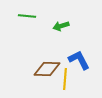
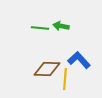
green line: moved 13 px right, 12 px down
green arrow: rotated 28 degrees clockwise
blue L-shape: rotated 15 degrees counterclockwise
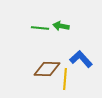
blue L-shape: moved 2 px right, 1 px up
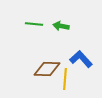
green line: moved 6 px left, 4 px up
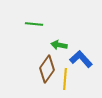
green arrow: moved 2 px left, 19 px down
brown diamond: rotated 56 degrees counterclockwise
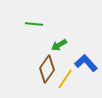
green arrow: rotated 42 degrees counterclockwise
blue L-shape: moved 5 px right, 4 px down
yellow line: rotated 30 degrees clockwise
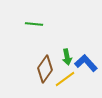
green arrow: moved 8 px right, 12 px down; rotated 70 degrees counterclockwise
brown diamond: moved 2 px left
yellow line: rotated 20 degrees clockwise
